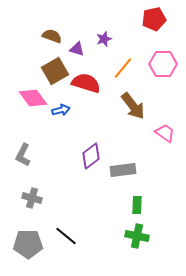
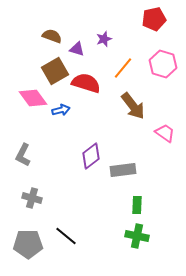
pink hexagon: rotated 16 degrees clockwise
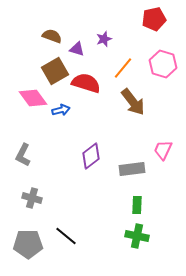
brown arrow: moved 4 px up
pink trapezoid: moved 2 px left, 17 px down; rotated 100 degrees counterclockwise
gray rectangle: moved 9 px right, 1 px up
